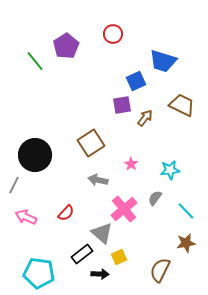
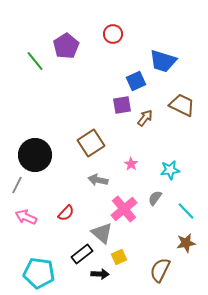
gray line: moved 3 px right
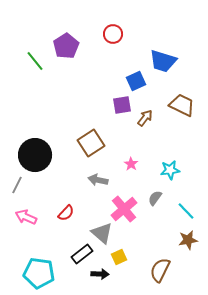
brown star: moved 2 px right, 3 px up
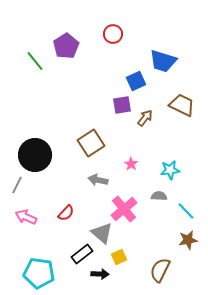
gray semicircle: moved 4 px right, 2 px up; rotated 56 degrees clockwise
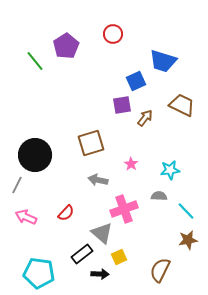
brown square: rotated 16 degrees clockwise
pink cross: rotated 20 degrees clockwise
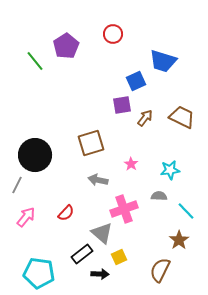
brown trapezoid: moved 12 px down
pink arrow: rotated 105 degrees clockwise
brown star: moved 9 px left; rotated 24 degrees counterclockwise
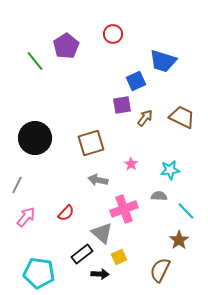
black circle: moved 17 px up
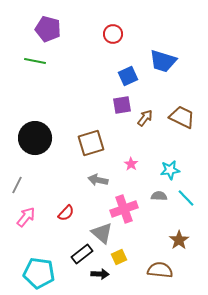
purple pentagon: moved 18 px left, 17 px up; rotated 25 degrees counterclockwise
green line: rotated 40 degrees counterclockwise
blue square: moved 8 px left, 5 px up
cyan line: moved 13 px up
brown semicircle: rotated 70 degrees clockwise
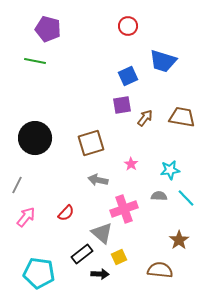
red circle: moved 15 px right, 8 px up
brown trapezoid: rotated 16 degrees counterclockwise
